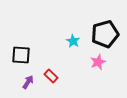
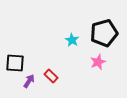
black pentagon: moved 1 px left, 1 px up
cyan star: moved 1 px left, 1 px up
black square: moved 6 px left, 8 px down
purple arrow: moved 1 px right, 1 px up
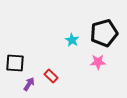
pink star: rotated 21 degrees clockwise
purple arrow: moved 3 px down
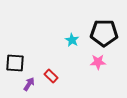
black pentagon: rotated 16 degrees clockwise
